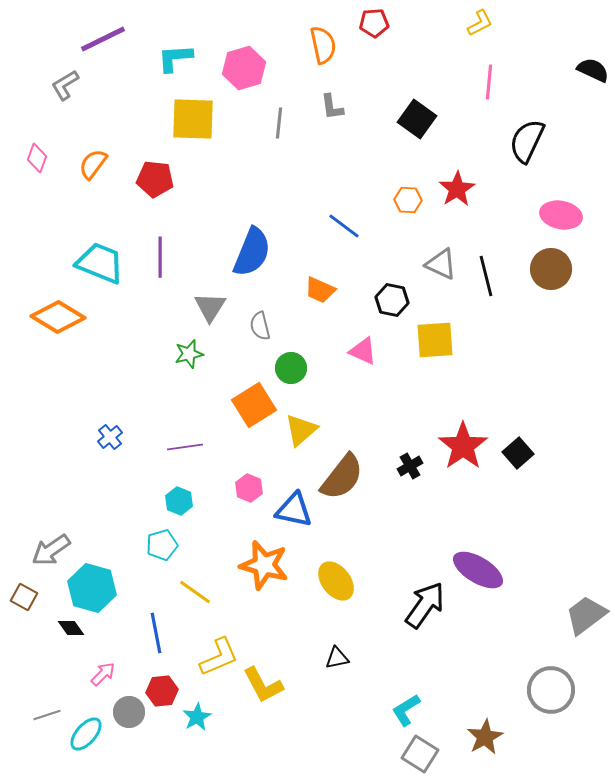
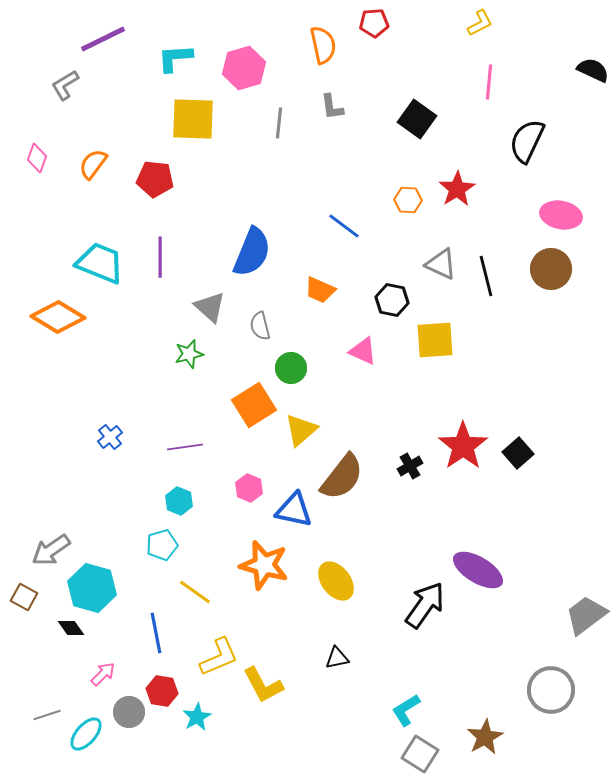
gray triangle at (210, 307): rotated 20 degrees counterclockwise
red hexagon at (162, 691): rotated 16 degrees clockwise
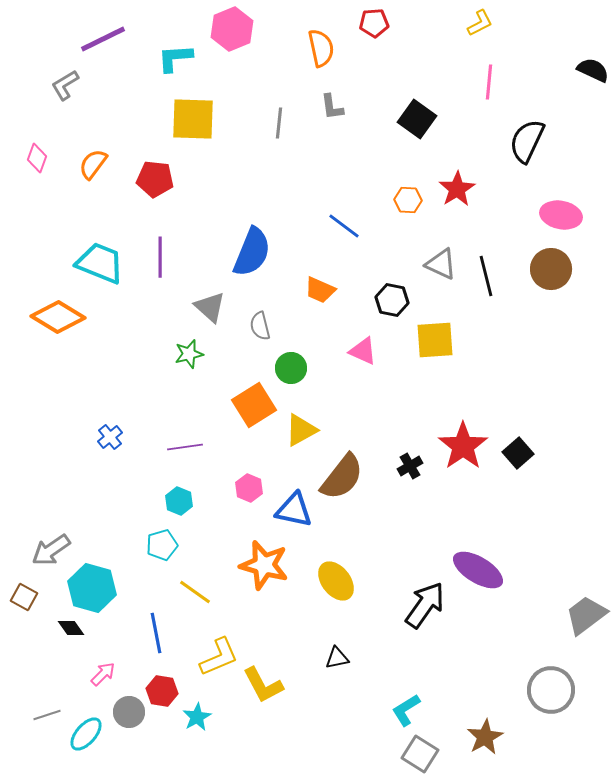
orange semicircle at (323, 45): moved 2 px left, 3 px down
pink hexagon at (244, 68): moved 12 px left, 39 px up; rotated 6 degrees counterclockwise
yellow triangle at (301, 430): rotated 12 degrees clockwise
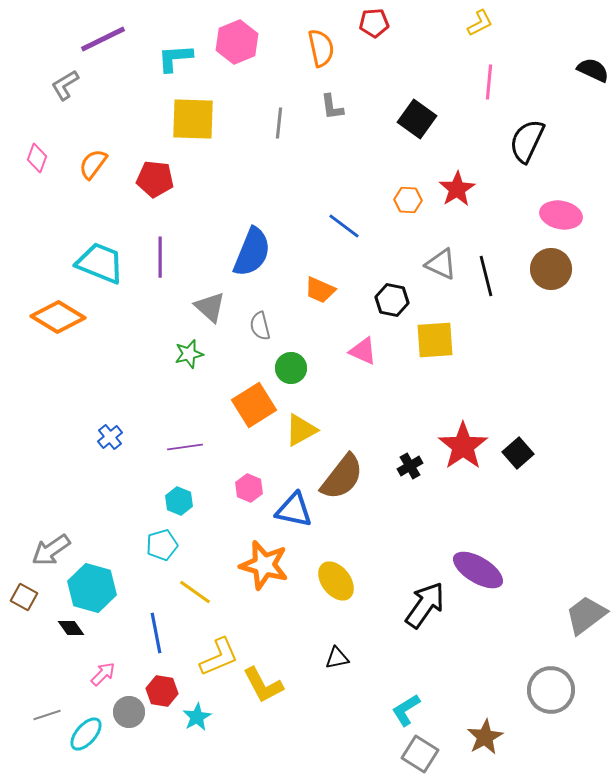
pink hexagon at (232, 29): moved 5 px right, 13 px down
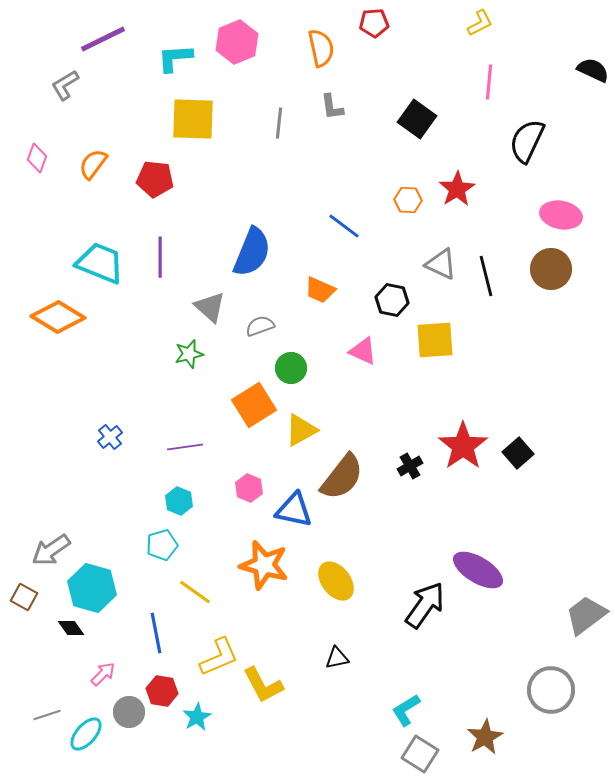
gray semicircle at (260, 326): rotated 84 degrees clockwise
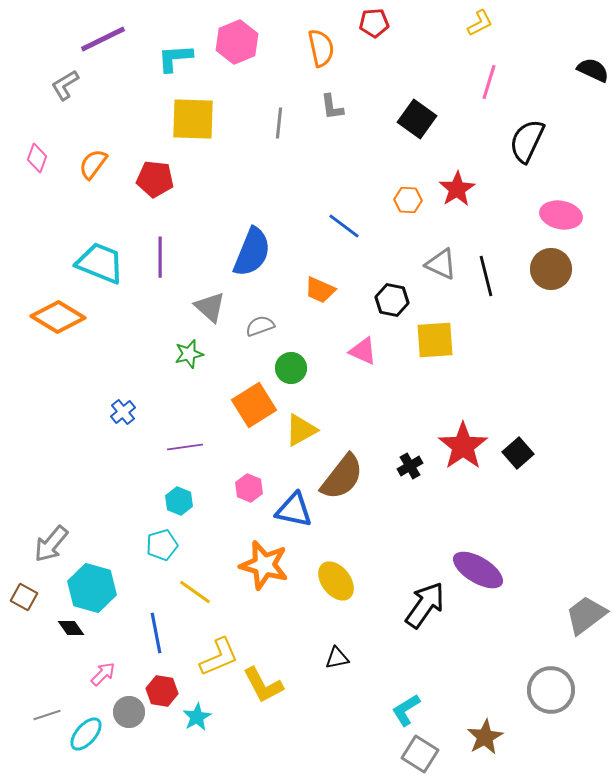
pink line at (489, 82): rotated 12 degrees clockwise
blue cross at (110, 437): moved 13 px right, 25 px up
gray arrow at (51, 550): moved 6 px up; rotated 15 degrees counterclockwise
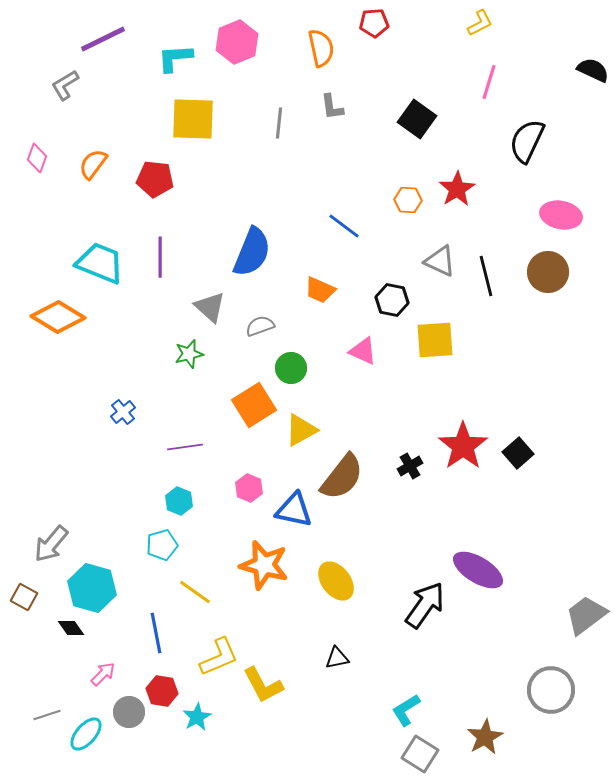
gray triangle at (441, 264): moved 1 px left, 3 px up
brown circle at (551, 269): moved 3 px left, 3 px down
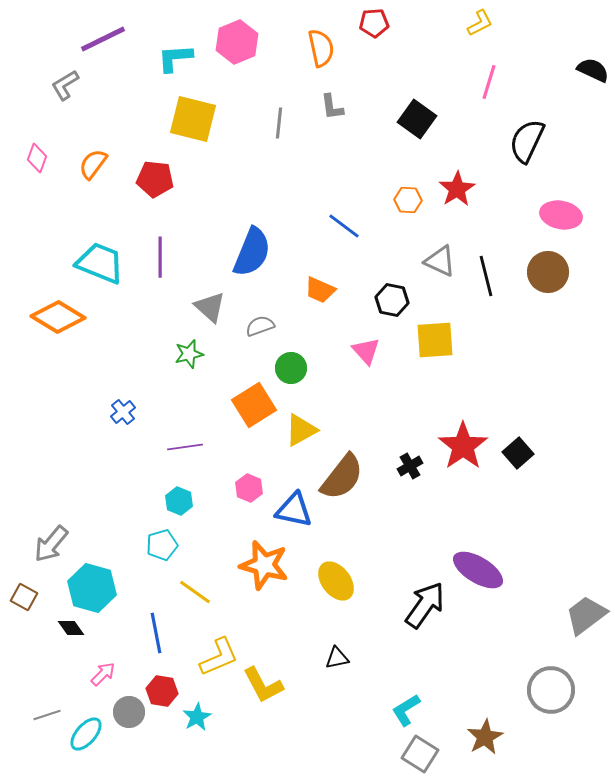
yellow square at (193, 119): rotated 12 degrees clockwise
pink triangle at (363, 351): moved 3 px right; rotated 24 degrees clockwise
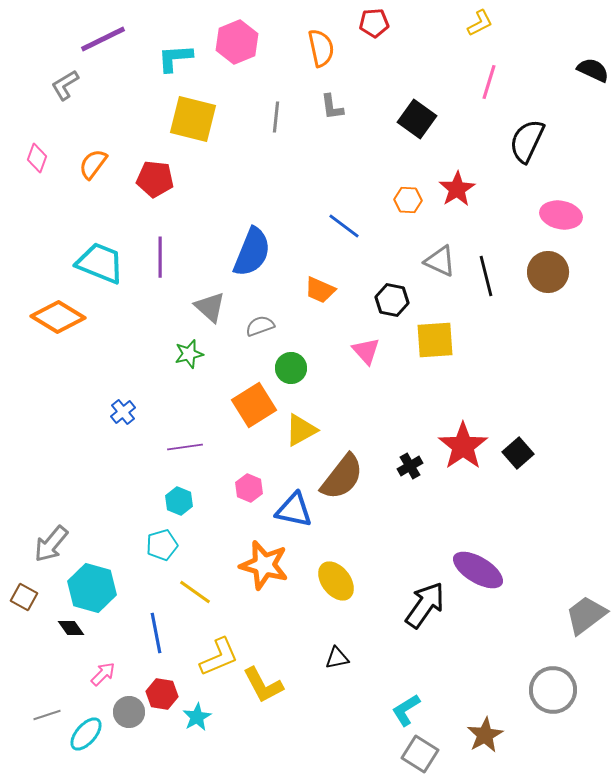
gray line at (279, 123): moved 3 px left, 6 px up
gray circle at (551, 690): moved 2 px right
red hexagon at (162, 691): moved 3 px down
brown star at (485, 737): moved 2 px up
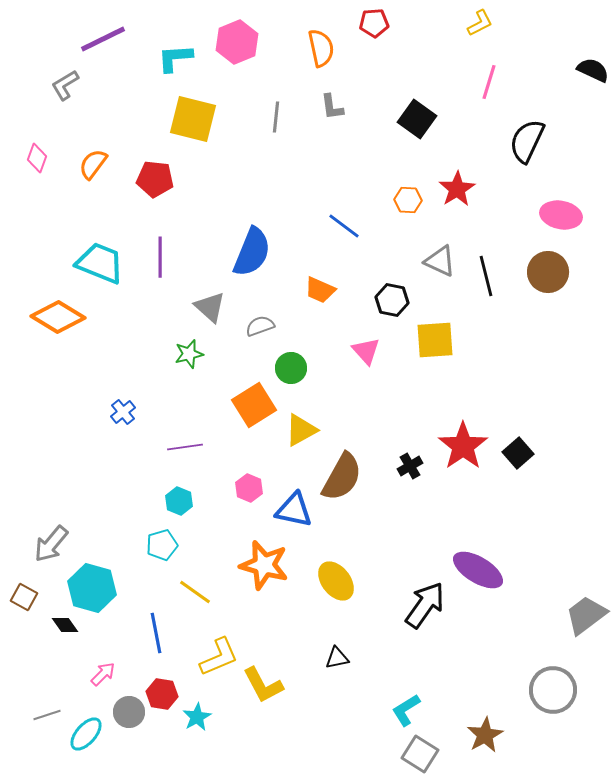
brown semicircle at (342, 477): rotated 9 degrees counterclockwise
black diamond at (71, 628): moved 6 px left, 3 px up
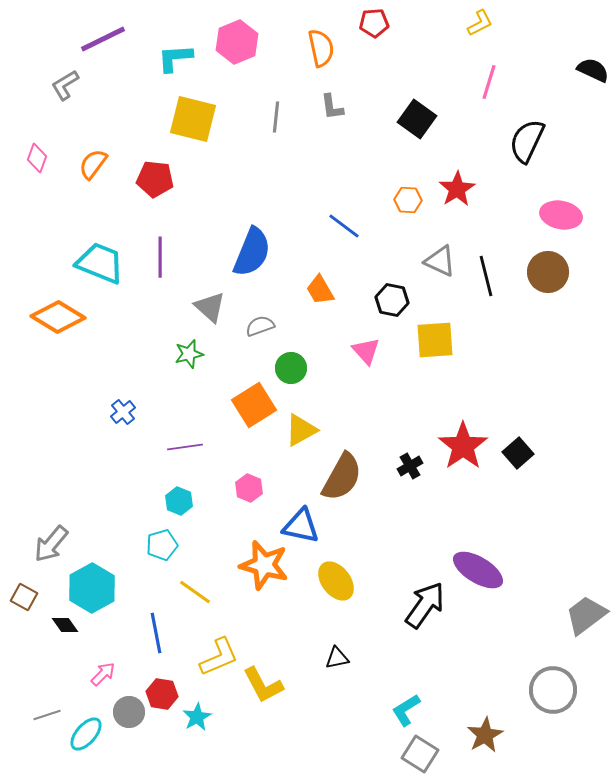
orange trapezoid at (320, 290): rotated 36 degrees clockwise
blue triangle at (294, 510): moved 7 px right, 16 px down
cyan hexagon at (92, 588): rotated 15 degrees clockwise
